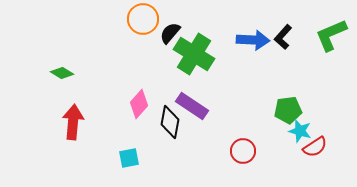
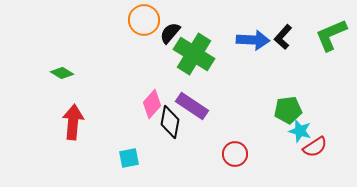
orange circle: moved 1 px right, 1 px down
pink diamond: moved 13 px right
red circle: moved 8 px left, 3 px down
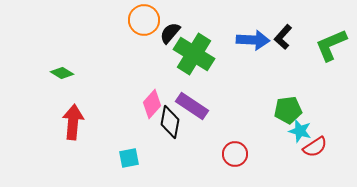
green L-shape: moved 10 px down
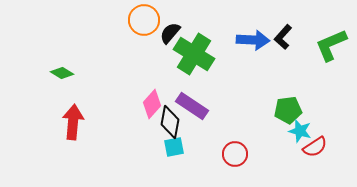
cyan square: moved 45 px right, 11 px up
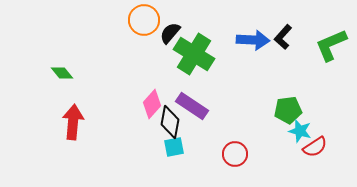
green diamond: rotated 20 degrees clockwise
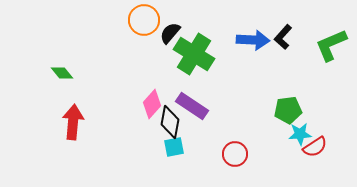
cyan star: moved 3 px down; rotated 20 degrees counterclockwise
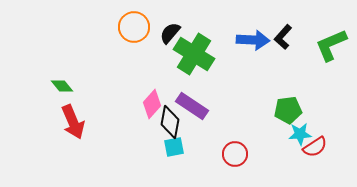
orange circle: moved 10 px left, 7 px down
green diamond: moved 13 px down
red arrow: rotated 152 degrees clockwise
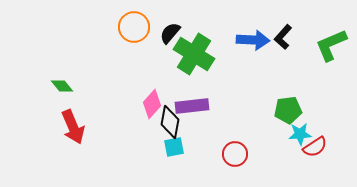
purple rectangle: rotated 40 degrees counterclockwise
red arrow: moved 5 px down
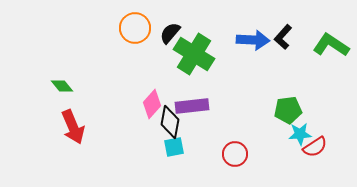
orange circle: moved 1 px right, 1 px down
green L-shape: rotated 57 degrees clockwise
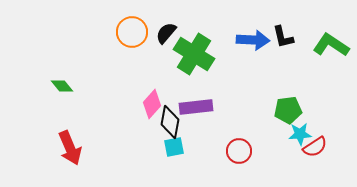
orange circle: moved 3 px left, 4 px down
black semicircle: moved 4 px left
black L-shape: rotated 55 degrees counterclockwise
purple rectangle: moved 4 px right, 1 px down
red arrow: moved 3 px left, 21 px down
red circle: moved 4 px right, 3 px up
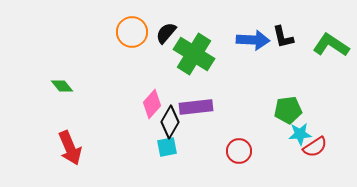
black diamond: rotated 20 degrees clockwise
cyan square: moved 7 px left
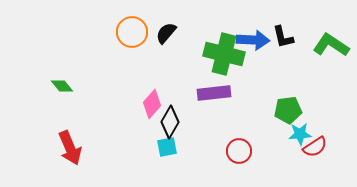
green cross: moved 30 px right; rotated 18 degrees counterclockwise
purple rectangle: moved 18 px right, 14 px up
